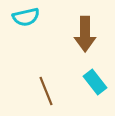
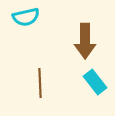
brown arrow: moved 7 px down
brown line: moved 6 px left, 8 px up; rotated 20 degrees clockwise
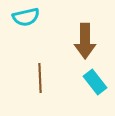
brown line: moved 5 px up
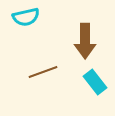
brown line: moved 3 px right, 6 px up; rotated 72 degrees clockwise
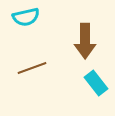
brown line: moved 11 px left, 4 px up
cyan rectangle: moved 1 px right, 1 px down
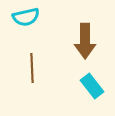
brown line: rotated 72 degrees counterclockwise
cyan rectangle: moved 4 px left, 3 px down
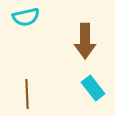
brown line: moved 5 px left, 26 px down
cyan rectangle: moved 1 px right, 2 px down
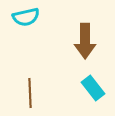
brown line: moved 3 px right, 1 px up
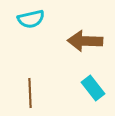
cyan semicircle: moved 5 px right, 2 px down
brown arrow: rotated 92 degrees clockwise
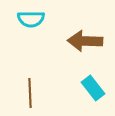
cyan semicircle: rotated 12 degrees clockwise
